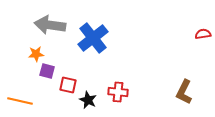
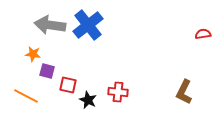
blue cross: moved 5 px left, 13 px up
orange star: moved 3 px left; rotated 14 degrees clockwise
orange line: moved 6 px right, 5 px up; rotated 15 degrees clockwise
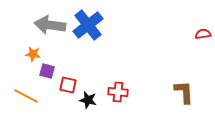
brown L-shape: rotated 150 degrees clockwise
black star: rotated 12 degrees counterclockwise
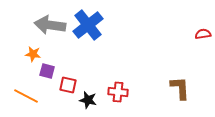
brown L-shape: moved 4 px left, 4 px up
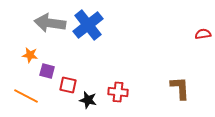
gray arrow: moved 2 px up
orange star: moved 3 px left, 1 px down
